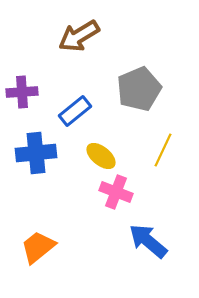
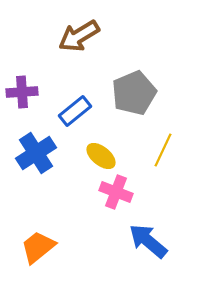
gray pentagon: moved 5 px left, 4 px down
blue cross: rotated 27 degrees counterclockwise
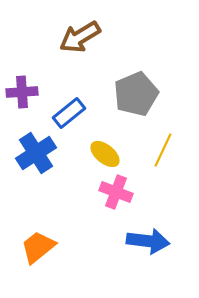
brown arrow: moved 1 px right, 1 px down
gray pentagon: moved 2 px right, 1 px down
blue rectangle: moved 6 px left, 2 px down
yellow ellipse: moved 4 px right, 2 px up
blue arrow: rotated 147 degrees clockwise
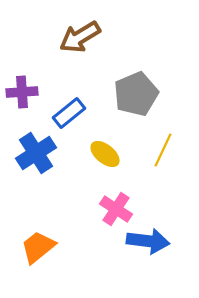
pink cross: moved 17 px down; rotated 12 degrees clockwise
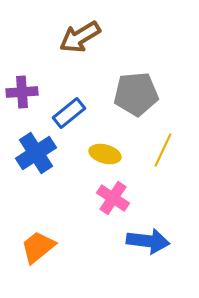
gray pentagon: rotated 18 degrees clockwise
yellow ellipse: rotated 24 degrees counterclockwise
pink cross: moved 3 px left, 11 px up
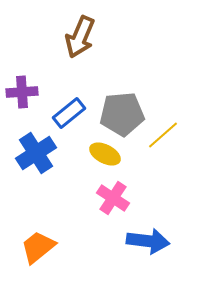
brown arrow: rotated 36 degrees counterclockwise
gray pentagon: moved 14 px left, 20 px down
yellow line: moved 15 px up; rotated 24 degrees clockwise
yellow ellipse: rotated 12 degrees clockwise
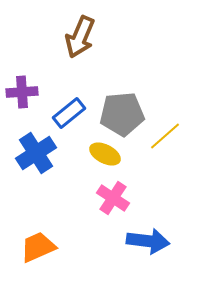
yellow line: moved 2 px right, 1 px down
orange trapezoid: rotated 15 degrees clockwise
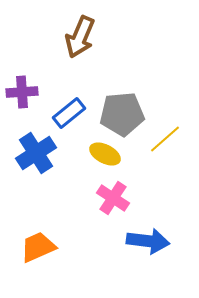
yellow line: moved 3 px down
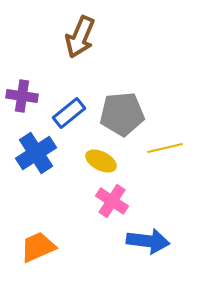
purple cross: moved 4 px down; rotated 12 degrees clockwise
yellow line: moved 9 px down; rotated 28 degrees clockwise
yellow ellipse: moved 4 px left, 7 px down
pink cross: moved 1 px left, 3 px down
